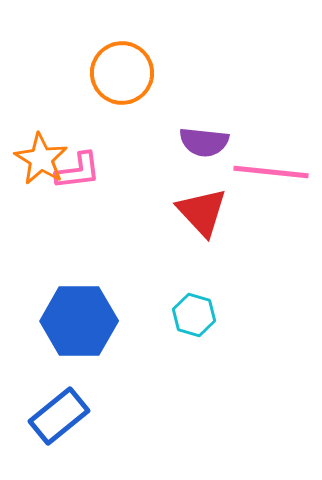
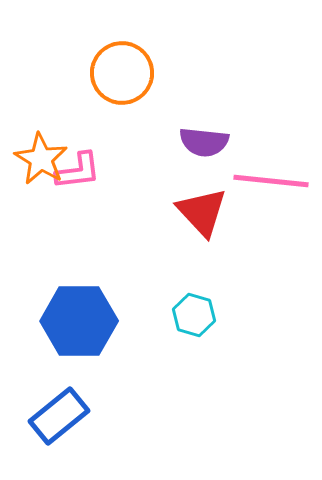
pink line: moved 9 px down
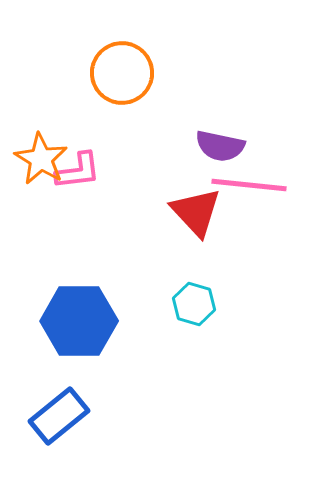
purple semicircle: moved 16 px right, 4 px down; rotated 6 degrees clockwise
pink line: moved 22 px left, 4 px down
red triangle: moved 6 px left
cyan hexagon: moved 11 px up
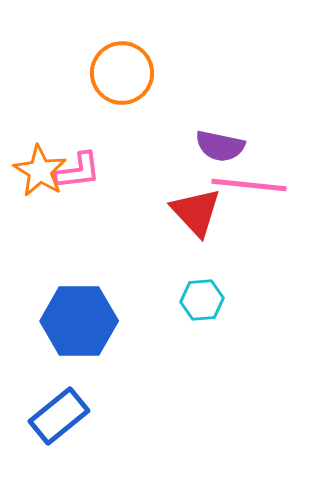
orange star: moved 1 px left, 12 px down
cyan hexagon: moved 8 px right, 4 px up; rotated 21 degrees counterclockwise
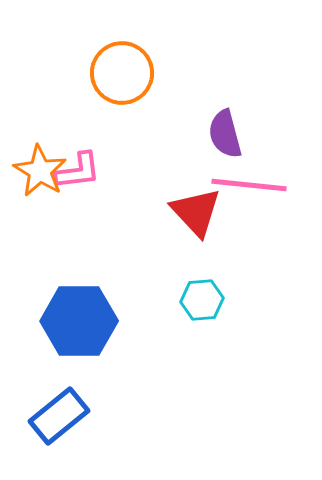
purple semicircle: moved 5 px right, 12 px up; rotated 63 degrees clockwise
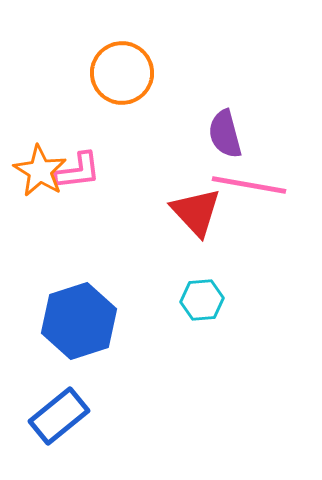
pink line: rotated 4 degrees clockwise
blue hexagon: rotated 18 degrees counterclockwise
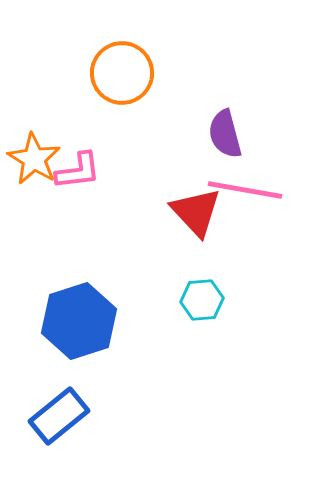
orange star: moved 6 px left, 12 px up
pink line: moved 4 px left, 5 px down
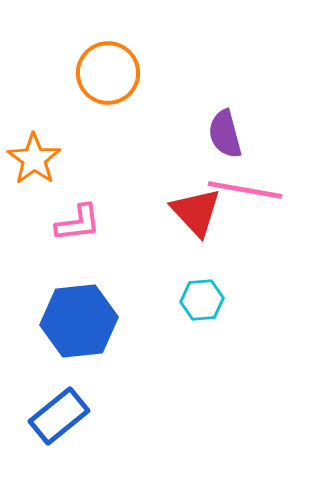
orange circle: moved 14 px left
orange star: rotated 4 degrees clockwise
pink L-shape: moved 52 px down
blue hexagon: rotated 12 degrees clockwise
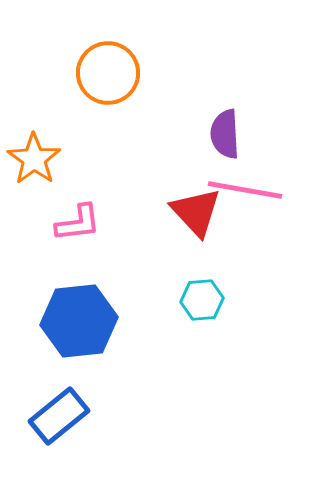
purple semicircle: rotated 12 degrees clockwise
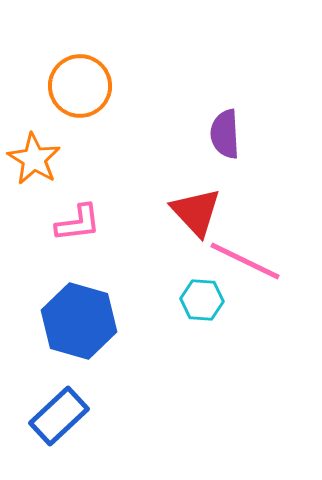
orange circle: moved 28 px left, 13 px down
orange star: rotated 4 degrees counterclockwise
pink line: moved 71 px down; rotated 16 degrees clockwise
cyan hexagon: rotated 9 degrees clockwise
blue hexagon: rotated 22 degrees clockwise
blue rectangle: rotated 4 degrees counterclockwise
